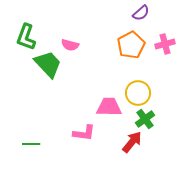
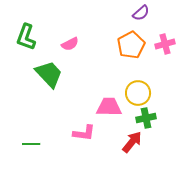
pink semicircle: moved 1 px up; rotated 42 degrees counterclockwise
green trapezoid: moved 1 px right, 10 px down
green cross: moved 1 px right, 1 px up; rotated 24 degrees clockwise
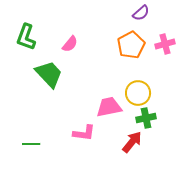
pink semicircle: rotated 24 degrees counterclockwise
pink trapezoid: rotated 12 degrees counterclockwise
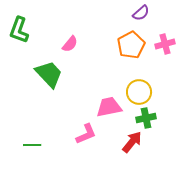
green L-shape: moved 7 px left, 7 px up
yellow circle: moved 1 px right, 1 px up
pink L-shape: moved 2 px right, 1 px down; rotated 30 degrees counterclockwise
green line: moved 1 px right, 1 px down
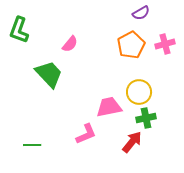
purple semicircle: rotated 12 degrees clockwise
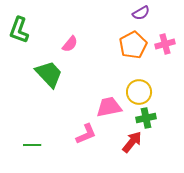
orange pentagon: moved 2 px right
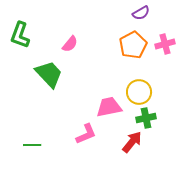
green L-shape: moved 1 px right, 5 px down
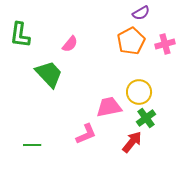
green L-shape: rotated 12 degrees counterclockwise
orange pentagon: moved 2 px left, 4 px up
green cross: rotated 24 degrees counterclockwise
